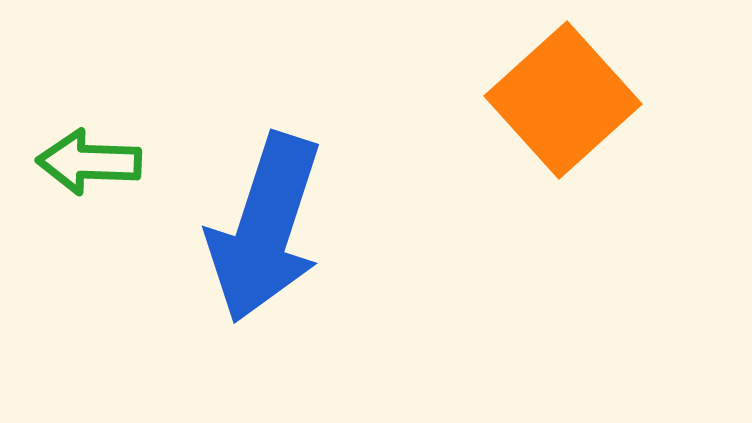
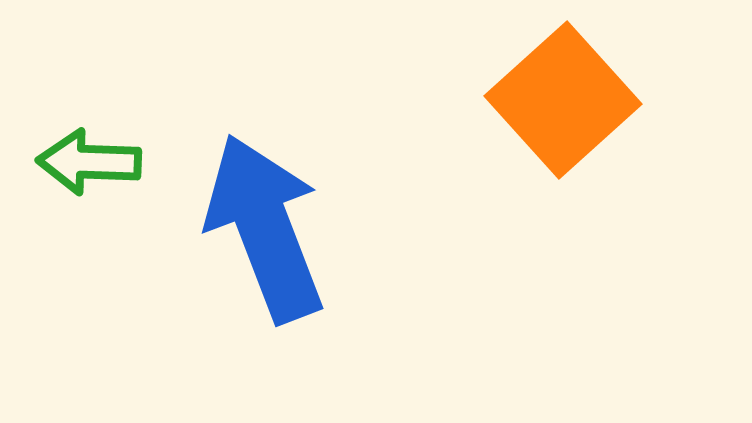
blue arrow: rotated 141 degrees clockwise
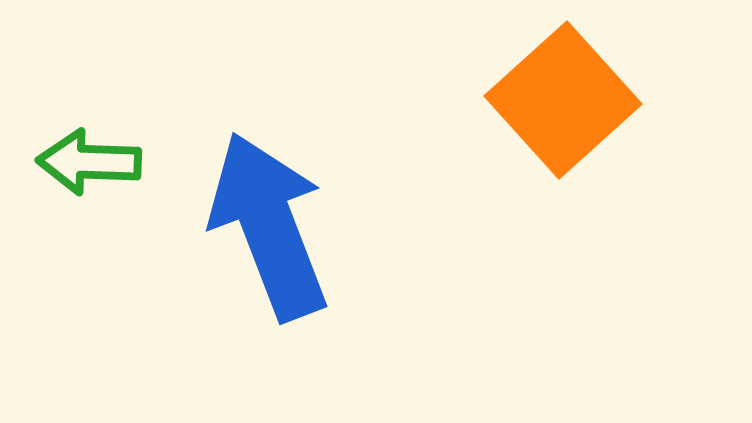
blue arrow: moved 4 px right, 2 px up
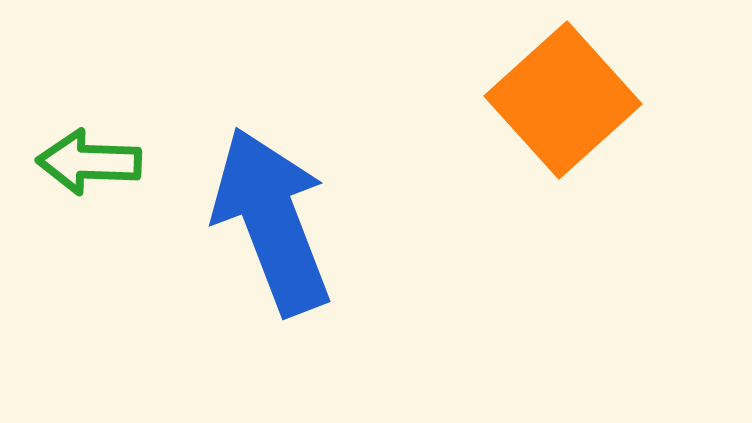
blue arrow: moved 3 px right, 5 px up
